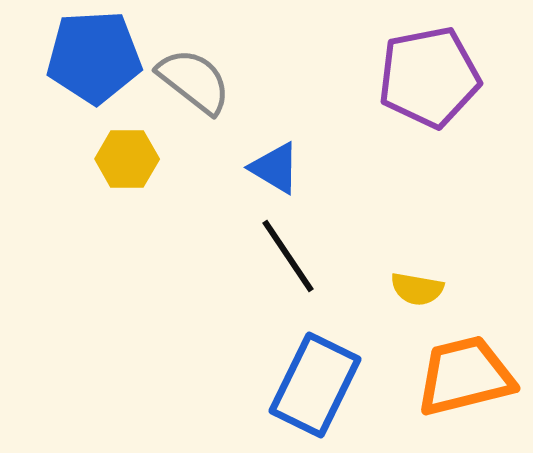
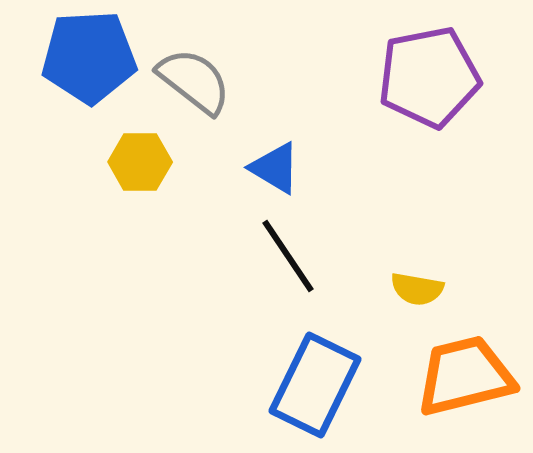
blue pentagon: moved 5 px left
yellow hexagon: moved 13 px right, 3 px down
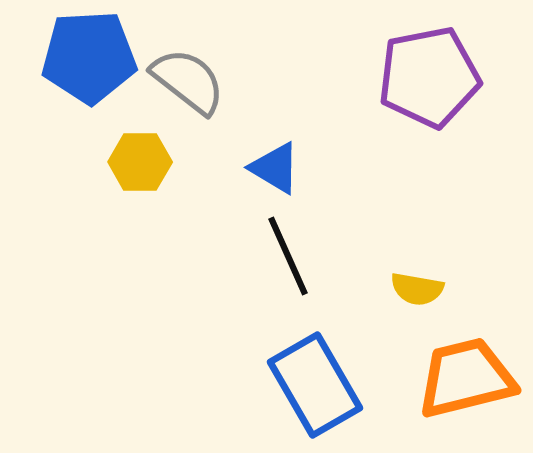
gray semicircle: moved 6 px left
black line: rotated 10 degrees clockwise
orange trapezoid: moved 1 px right, 2 px down
blue rectangle: rotated 56 degrees counterclockwise
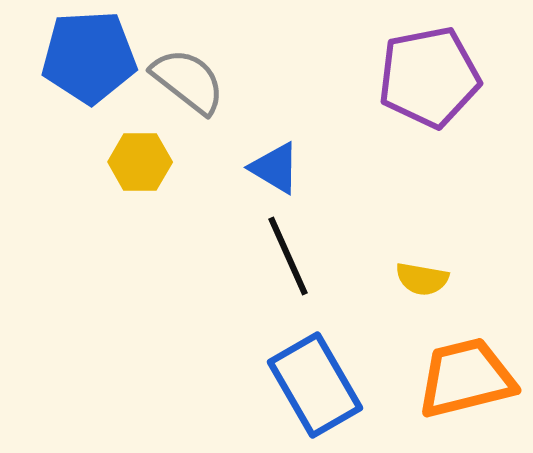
yellow semicircle: moved 5 px right, 10 px up
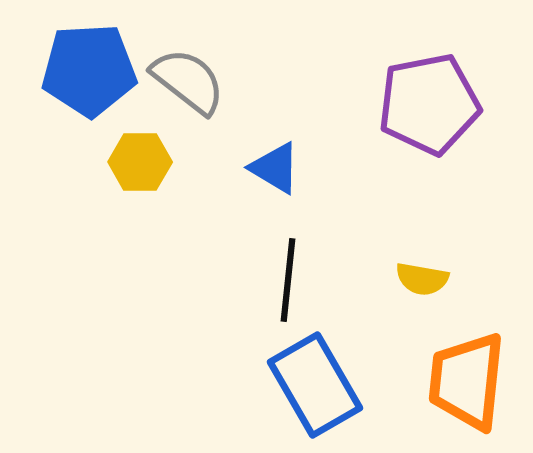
blue pentagon: moved 13 px down
purple pentagon: moved 27 px down
black line: moved 24 px down; rotated 30 degrees clockwise
orange trapezoid: moved 1 px right, 3 px down; rotated 70 degrees counterclockwise
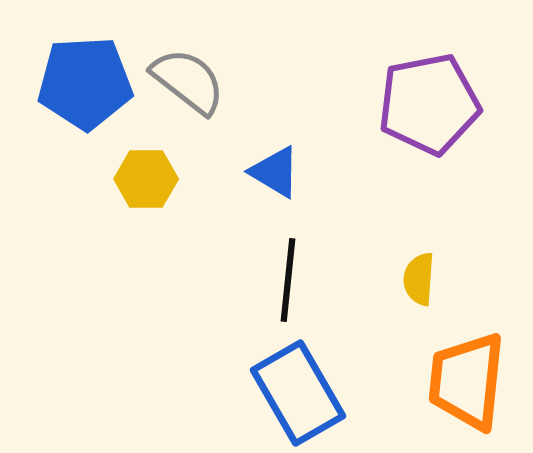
blue pentagon: moved 4 px left, 13 px down
yellow hexagon: moved 6 px right, 17 px down
blue triangle: moved 4 px down
yellow semicircle: moved 3 px left; rotated 84 degrees clockwise
blue rectangle: moved 17 px left, 8 px down
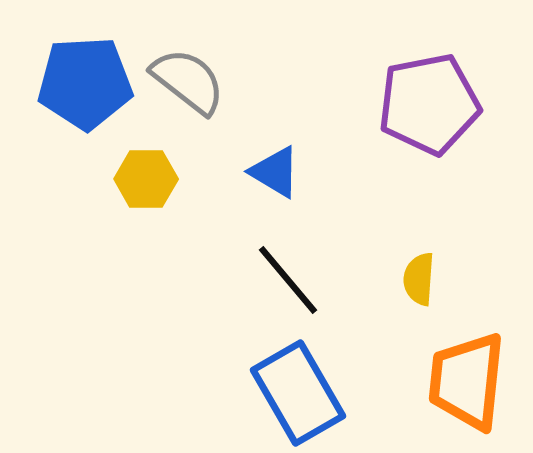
black line: rotated 46 degrees counterclockwise
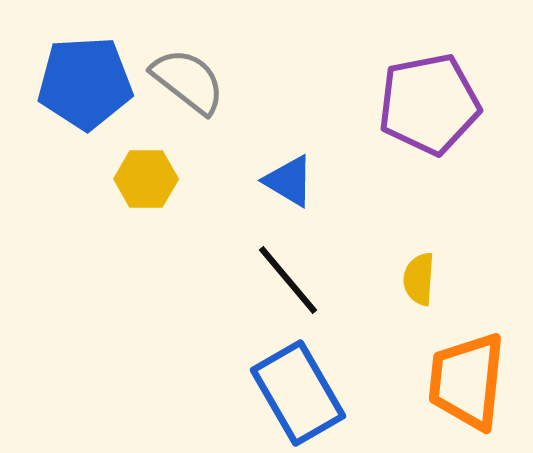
blue triangle: moved 14 px right, 9 px down
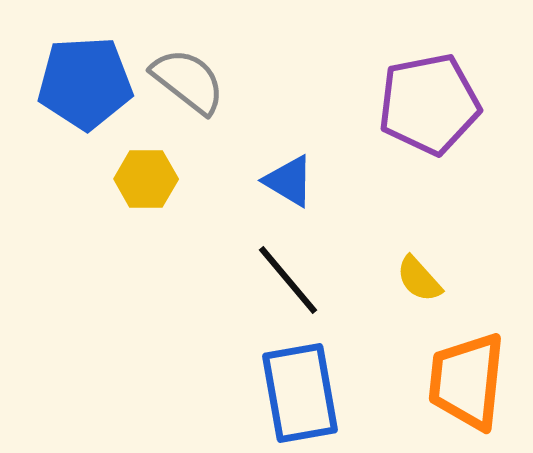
yellow semicircle: rotated 46 degrees counterclockwise
blue rectangle: moved 2 px right; rotated 20 degrees clockwise
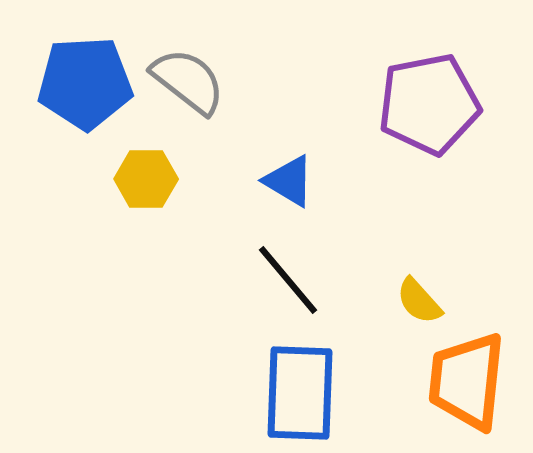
yellow semicircle: moved 22 px down
blue rectangle: rotated 12 degrees clockwise
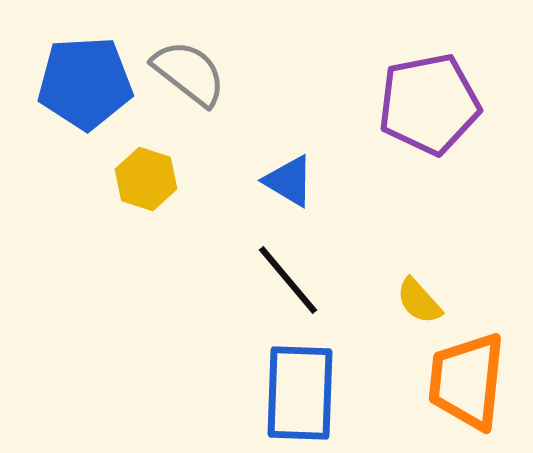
gray semicircle: moved 1 px right, 8 px up
yellow hexagon: rotated 18 degrees clockwise
